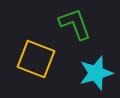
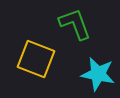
cyan star: moved 2 px right, 1 px down; rotated 28 degrees clockwise
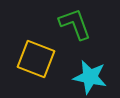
cyan star: moved 8 px left, 3 px down
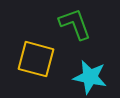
yellow square: rotated 6 degrees counterclockwise
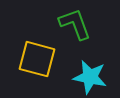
yellow square: moved 1 px right
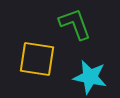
yellow square: rotated 6 degrees counterclockwise
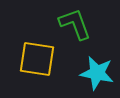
cyan star: moved 7 px right, 4 px up
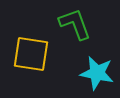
yellow square: moved 6 px left, 5 px up
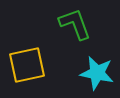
yellow square: moved 4 px left, 11 px down; rotated 21 degrees counterclockwise
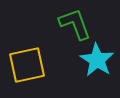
cyan star: moved 13 px up; rotated 20 degrees clockwise
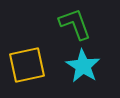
cyan star: moved 14 px left, 6 px down
